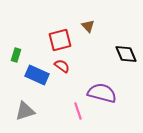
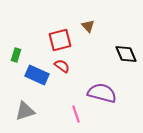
pink line: moved 2 px left, 3 px down
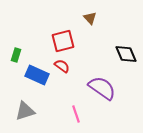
brown triangle: moved 2 px right, 8 px up
red square: moved 3 px right, 1 px down
purple semicircle: moved 5 px up; rotated 20 degrees clockwise
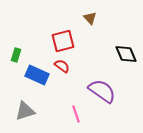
purple semicircle: moved 3 px down
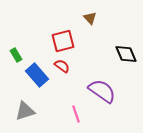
green rectangle: rotated 48 degrees counterclockwise
blue rectangle: rotated 25 degrees clockwise
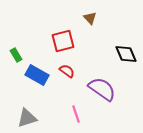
red semicircle: moved 5 px right, 5 px down
blue rectangle: rotated 20 degrees counterclockwise
purple semicircle: moved 2 px up
gray triangle: moved 2 px right, 7 px down
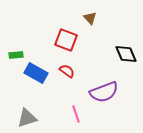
red square: moved 3 px right, 1 px up; rotated 35 degrees clockwise
green rectangle: rotated 64 degrees counterclockwise
blue rectangle: moved 1 px left, 2 px up
purple semicircle: moved 2 px right, 3 px down; rotated 124 degrees clockwise
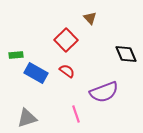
red square: rotated 25 degrees clockwise
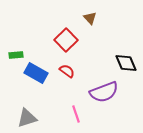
black diamond: moved 9 px down
